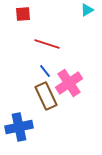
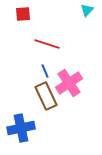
cyan triangle: rotated 16 degrees counterclockwise
blue line: rotated 16 degrees clockwise
blue cross: moved 2 px right, 1 px down
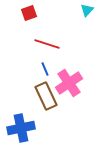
red square: moved 6 px right, 1 px up; rotated 14 degrees counterclockwise
blue line: moved 2 px up
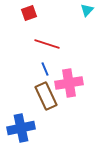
pink cross: rotated 24 degrees clockwise
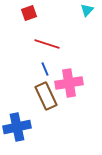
blue cross: moved 4 px left, 1 px up
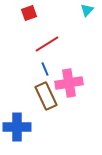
red line: rotated 50 degrees counterclockwise
blue cross: rotated 12 degrees clockwise
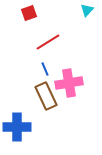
red line: moved 1 px right, 2 px up
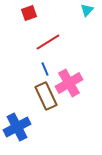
pink cross: rotated 20 degrees counterclockwise
blue cross: rotated 28 degrees counterclockwise
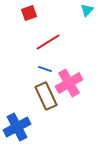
blue line: rotated 48 degrees counterclockwise
